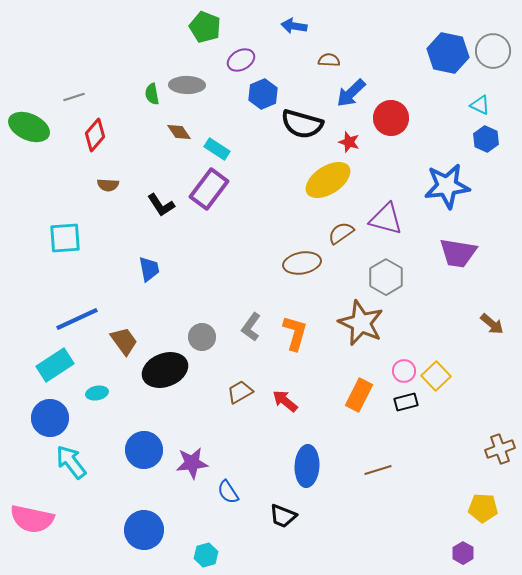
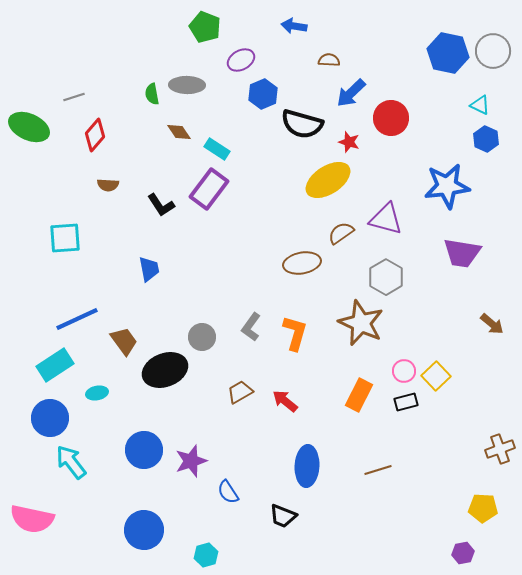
purple trapezoid at (458, 253): moved 4 px right
purple star at (192, 463): moved 1 px left, 2 px up; rotated 12 degrees counterclockwise
purple hexagon at (463, 553): rotated 20 degrees clockwise
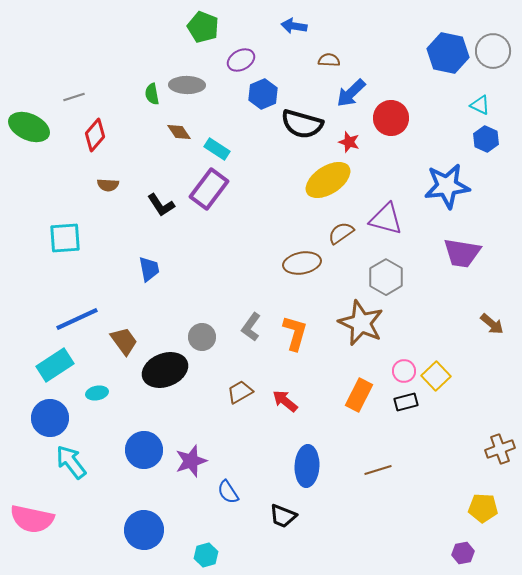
green pentagon at (205, 27): moved 2 px left
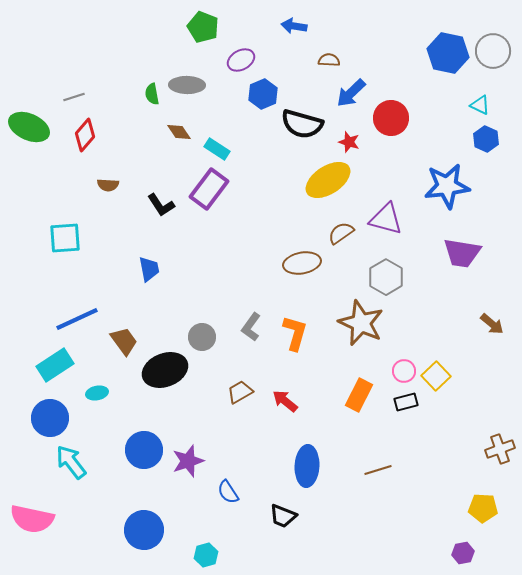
red diamond at (95, 135): moved 10 px left
purple star at (191, 461): moved 3 px left
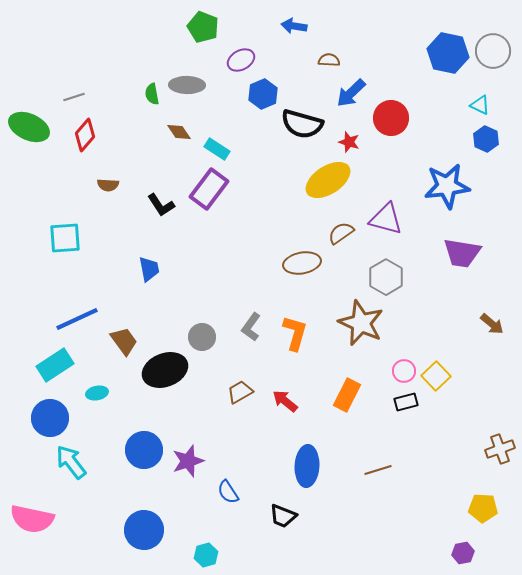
orange rectangle at (359, 395): moved 12 px left
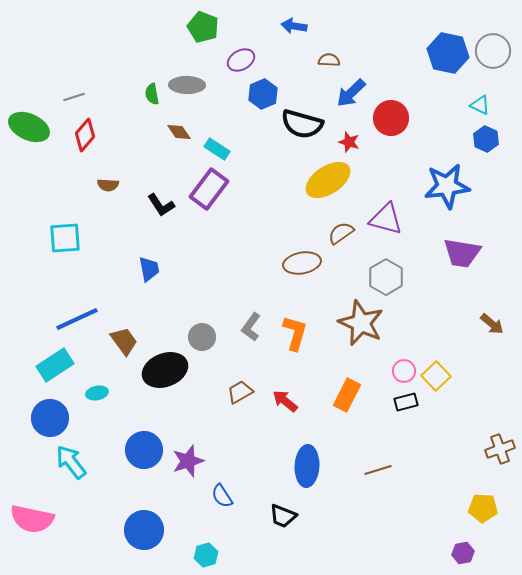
blue semicircle at (228, 492): moved 6 px left, 4 px down
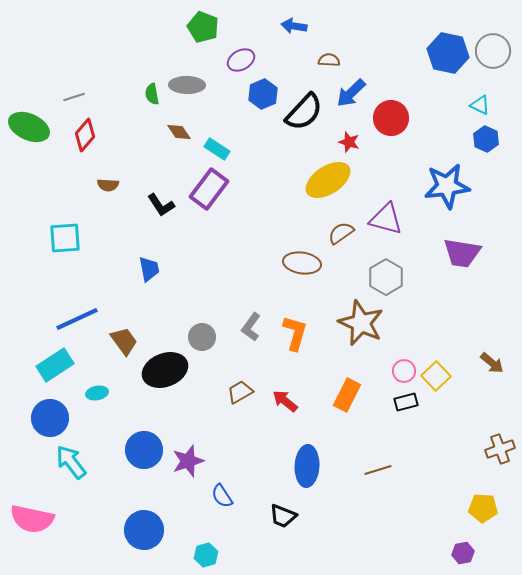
black semicircle at (302, 124): moved 2 px right, 12 px up; rotated 63 degrees counterclockwise
brown ellipse at (302, 263): rotated 18 degrees clockwise
brown arrow at (492, 324): moved 39 px down
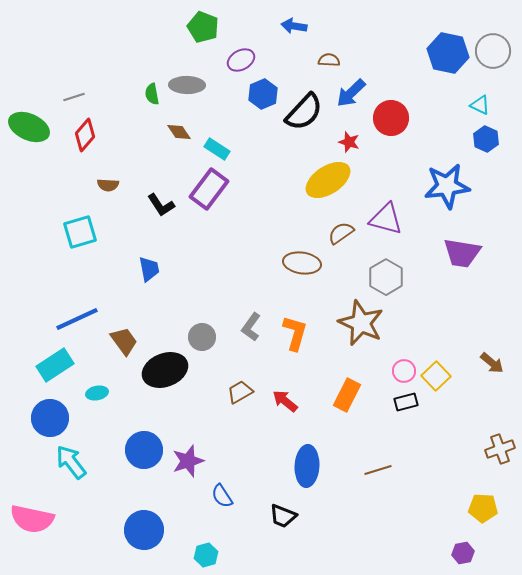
cyan square at (65, 238): moved 15 px right, 6 px up; rotated 12 degrees counterclockwise
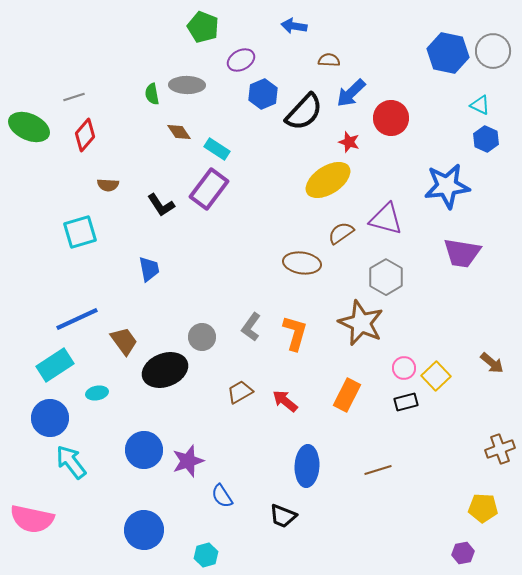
pink circle at (404, 371): moved 3 px up
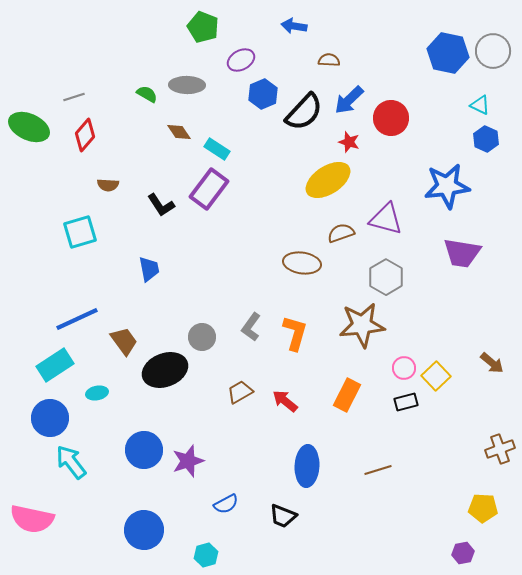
blue arrow at (351, 93): moved 2 px left, 7 px down
green semicircle at (152, 94): moved 5 px left; rotated 130 degrees clockwise
brown semicircle at (341, 233): rotated 16 degrees clockwise
brown star at (361, 323): moved 1 px right, 2 px down; rotated 30 degrees counterclockwise
blue semicircle at (222, 496): moved 4 px right, 8 px down; rotated 85 degrees counterclockwise
